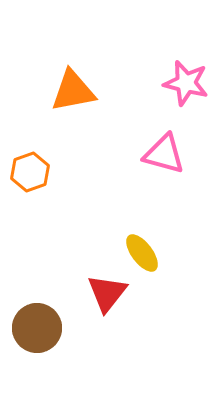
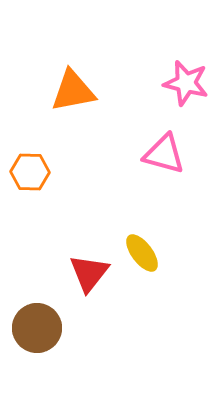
orange hexagon: rotated 21 degrees clockwise
red triangle: moved 18 px left, 20 px up
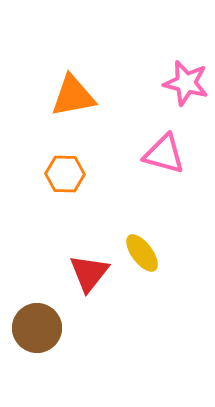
orange triangle: moved 5 px down
orange hexagon: moved 35 px right, 2 px down
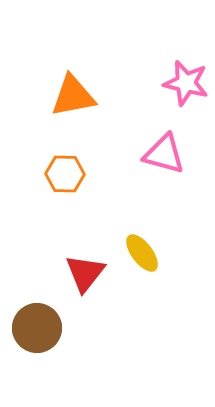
red triangle: moved 4 px left
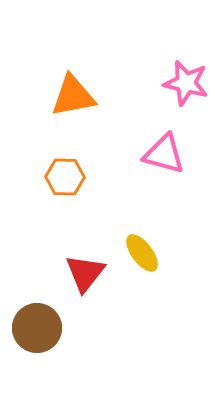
orange hexagon: moved 3 px down
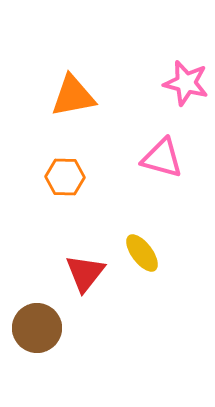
pink triangle: moved 2 px left, 4 px down
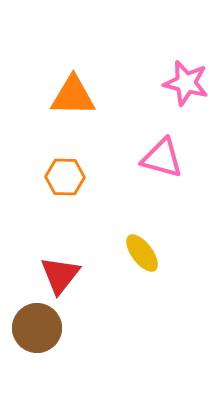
orange triangle: rotated 12 degrees clockwise
red triangle: moved 25 px left, 2 px down
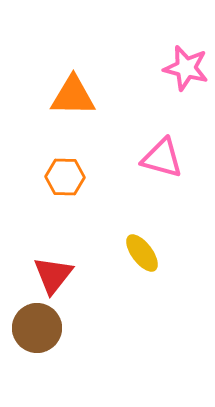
pink star: moved 15 px up
red triangle: moved 7 px left
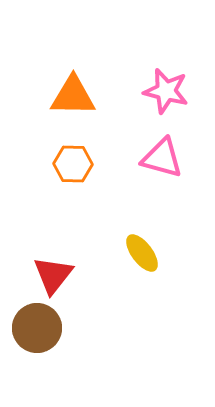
pink star: moved 20 px left, 23 px down
orange hexagon: moved 8 px right, 13 px up
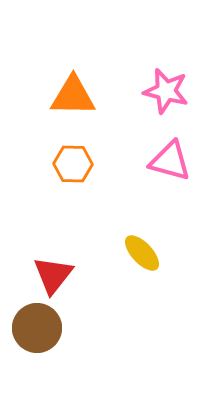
pink triangle: moved 8 px right, 3 px down
yellow ellipse: rotated 6 degrees counterclockwise
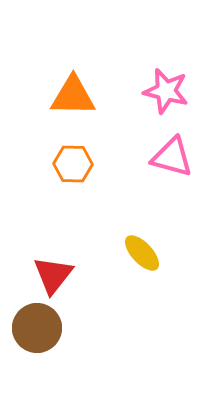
pink triangle: moved 2 px right, 4 px up
